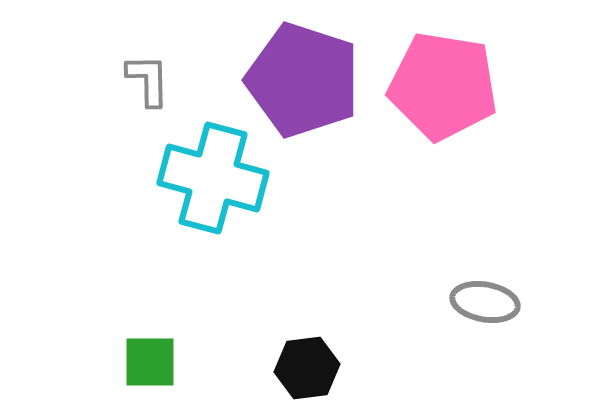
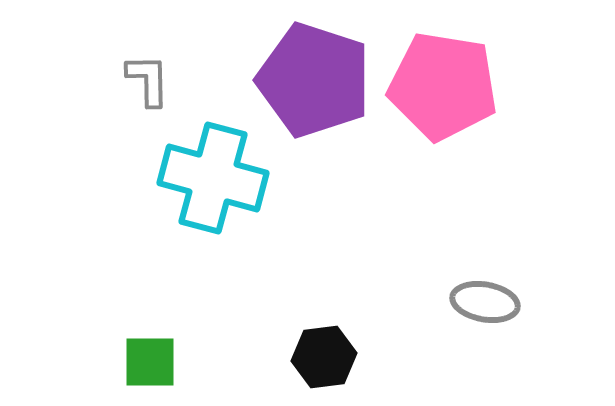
purple pentagon: moved 11 px right
black hexagon: moved 17 px right, 11 px up
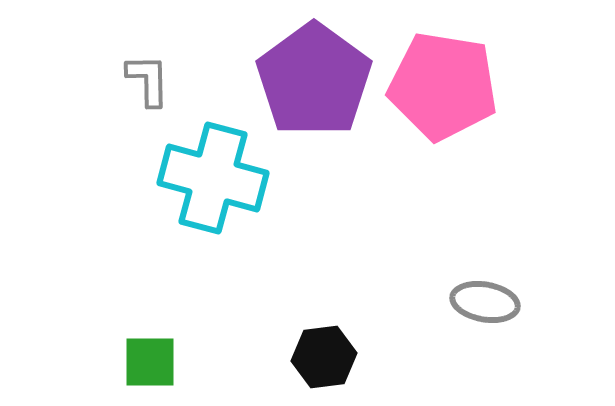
purple pentagon: rotated 18 degrees clockwise
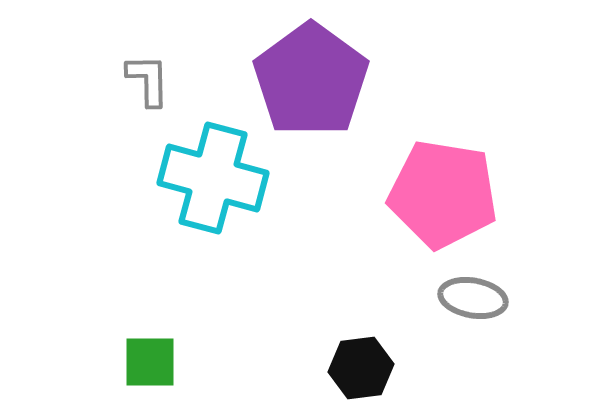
purple pentagon: moved 3 px left
pink pentagon: moved 108 px down
gray ellipse: moved 12 px left, 4 px up
black hexagon: moved 37 px right, 11 px down
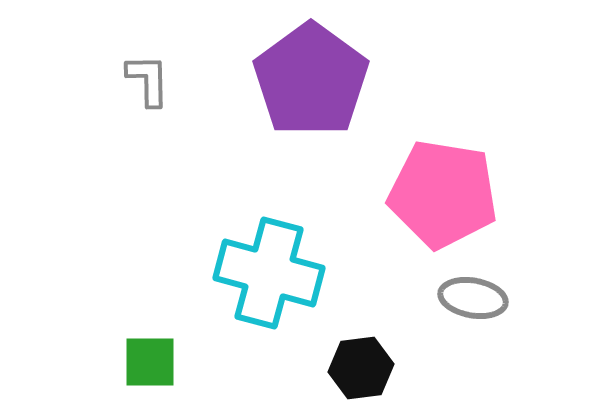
cyan cross: moved 56 px right, 95 px down
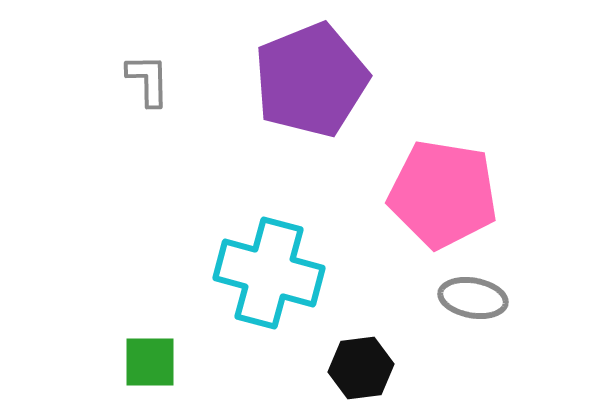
purple pentagon: rotated 14 degrees clockwise
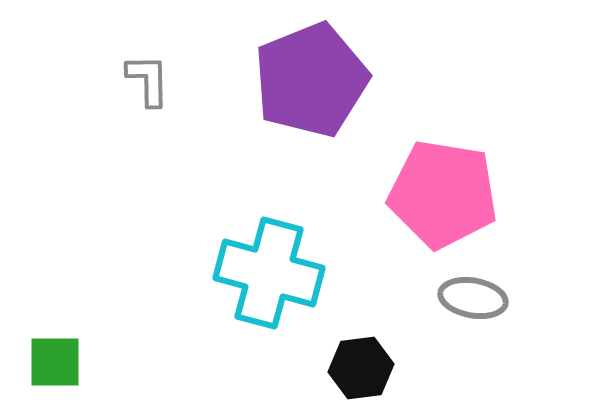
green square: moved 95 px left
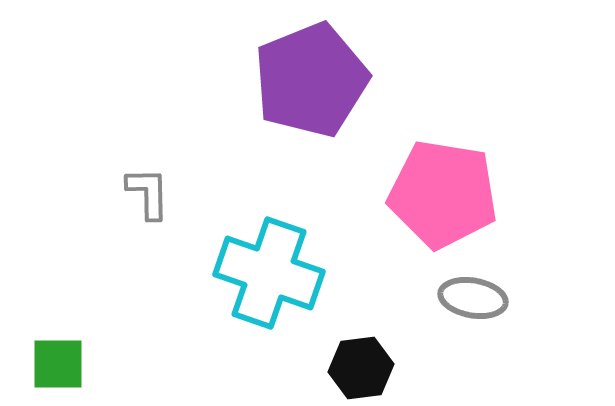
gray L-shape: moved 113 px down
cyan cross: rotated 4 degrees clockwise
green square: moved 3 px right, 2 px down
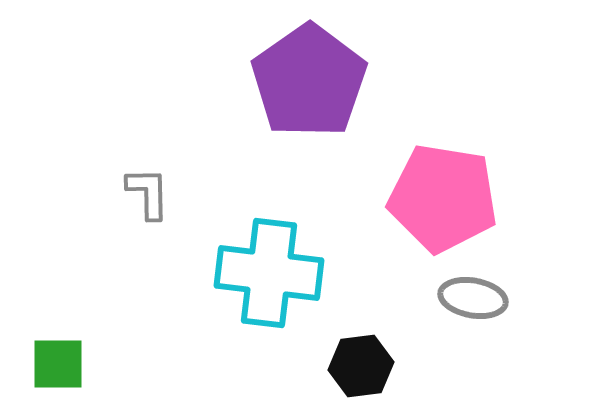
purple pentagon: moved 2 px left, 1 px down; rotated 13 degrees counterclockwise
pink pentagon: moved 4 px down
cyan cross: rotated 12 degrees counterclockwise
black hexagon: moved 2 px up
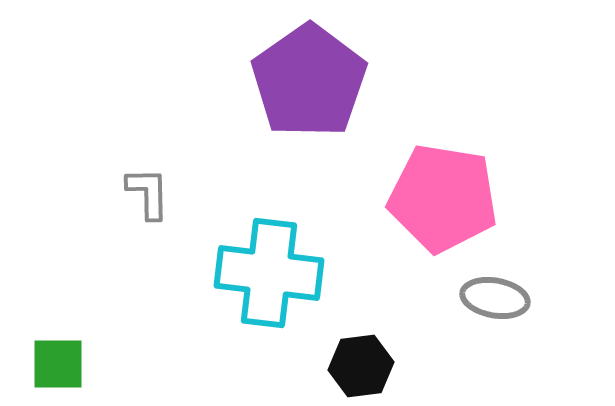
gray ellipse: moved 22 px right
